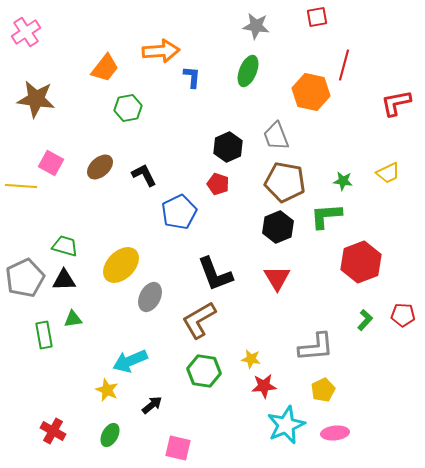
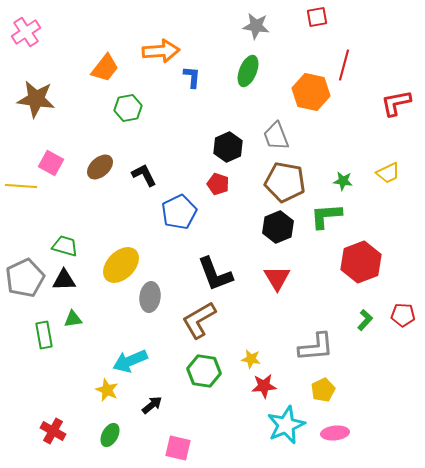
gray ellipse at (150, 297): rotated 20 degrees counterclockwise
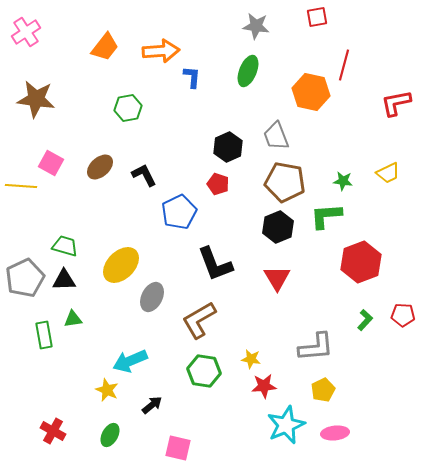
orange trapezoid at (105, 68): moved 21 px up
black L-shape at (215, 274): moved 10 px up
gray ellipse at (150, 297): moved 2 px right; rotated 20 degrees clockwise
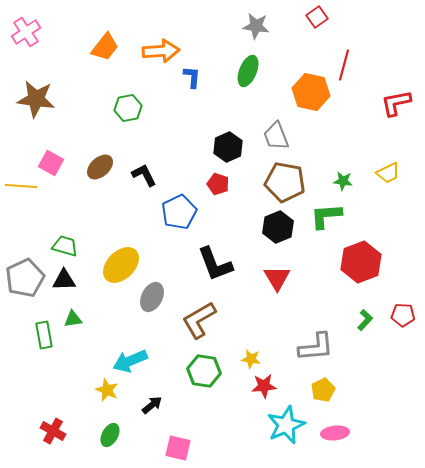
red square at (317, 17): rotated 25 degrees counterclockwise
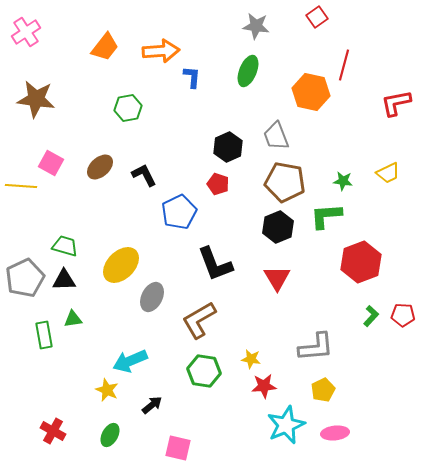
green L-shape at (365, 320): moved 6 px right, 4 px up
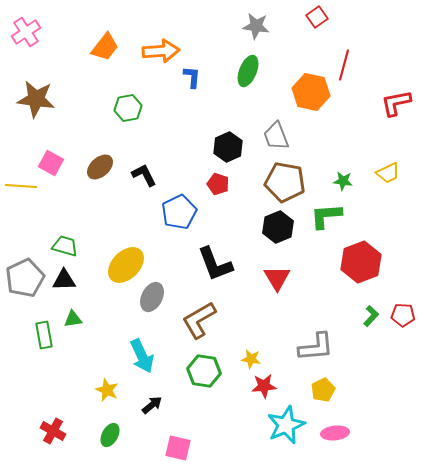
yellow ellipse at (121, 265): moved 5 px right
cyan arrow at (130, 361): moved 12 px right, 5 px up; rotated 92 degrees counterclockwise
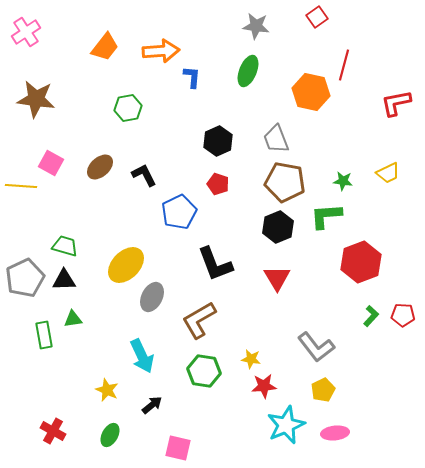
gray trapezoid at (276, 136): moved 3 px down
black hexagon at (228, 147): moved 10 px left, 6 px up
gray L-shape at (316, 347): rotated 57 degrees clockwise
